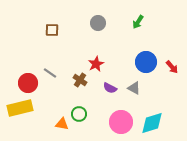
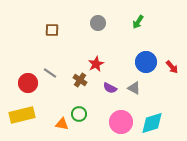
yellow rectangle: moved 2 px right, 7 px down
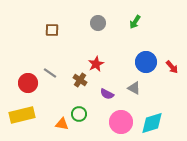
green arrow: moved 3 px left
purple semicircle: moved 3 px left, 6 px down
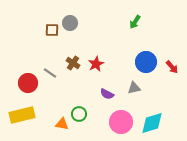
gray circle: moved 28 px left
brown cross: moved 7 px left, 17 px up
gray triangle: rotated 40 degrees counterclockwise
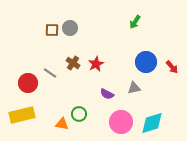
gray circle: moved 5 px down
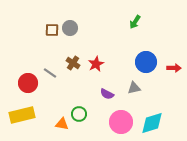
red arrow: moved 2 px right, 1 px down; rotated 48 degrees counterclockwise
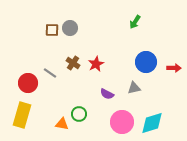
yellow rectangle: rotated 60 degrees counterclockwise
pink circle: moved 1 px right
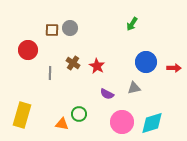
green arrow: moved 3 px left, 2 px down
red star: moved 1 px right, 2 px down; rotated 14 degrees counterclockwise
gray line: rotated 56 degrees clockwise
red circle: moved 33 px up
